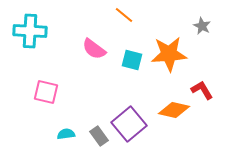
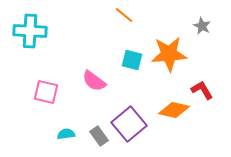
pink semicircle: moved 32 px down
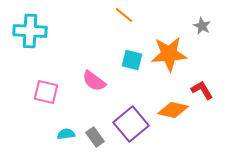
orange diamond: moved 1 px left
purple square: moved 2 px right
gray rectangle: moved 4 px left, 1 px down
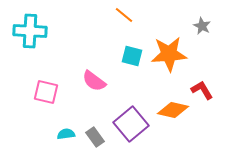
cyan square: moved 4 px up
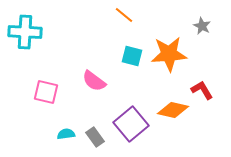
cyan cross: moved 5 px left, 1 px down
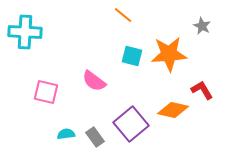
orange line: moved 1 px left
